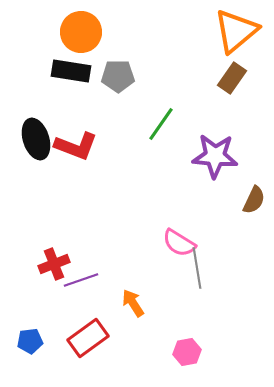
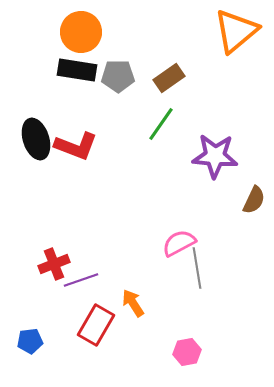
black rectangle: moved 6 px right, 1 px up
brown rectangle: moved 63 px left; rotated 20 degrees clockwise
pink semicircle: rotated 120 degrees clockwise
red rectangle: moved 8 px right, 13 px up; rotated 24 degrees counterclockwise
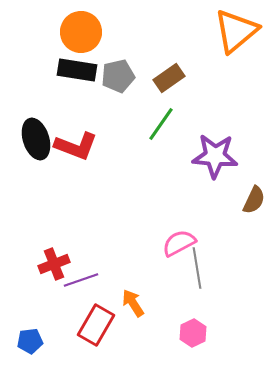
gray pentagon: rotated 12 degrees counterclockwise
pink hexagon: moved 6 px right, 19 px up; rotated 16 degrees counterclockwise
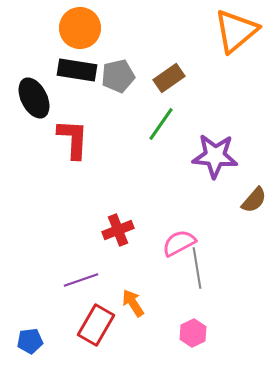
orange circle: moved 1 px left, 4 px up
black ellipse: moved 2 px left, 41 px up; rotated 9 degrees counterclockwise
red L-shape: moved 3 px left, 7 px up; rotated 108 degrees counterclockwise
brown semicircle: rotated 16 degrees clockwise
red cross: moved 64 px right, 34 px up
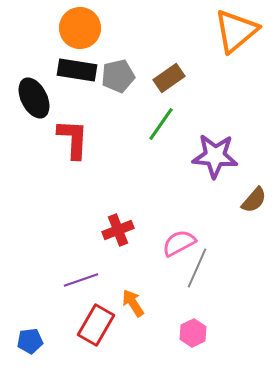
gray line: rotated 33 degrees clockwise
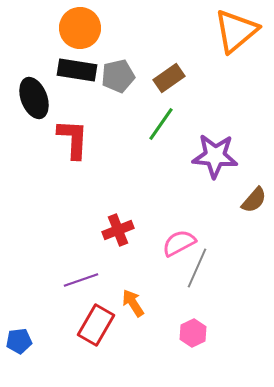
black ellipse: rotated 6 degrees clockwise
blue pentagon: moved 11 px left
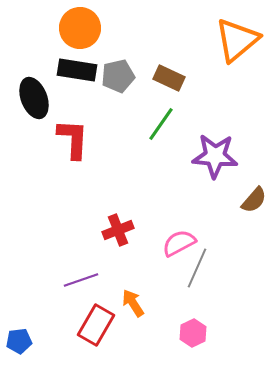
orange triangle: moved 1 px right, 9 px down
brown rectangle: rotated 60 degrees clockwise
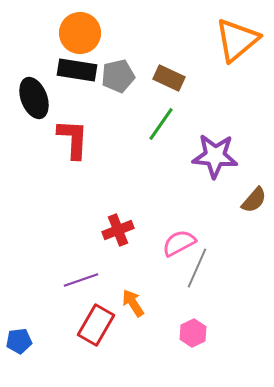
orange circle: moved 5 px down
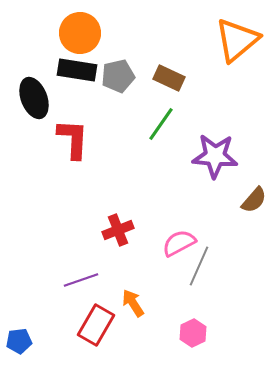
gray line: moved 2 px right, 2 px up
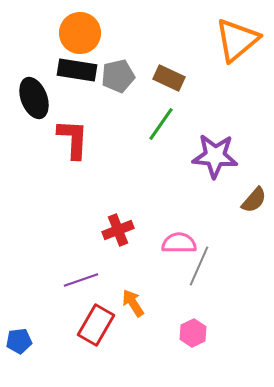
pink semicircle: rotated 28 degrees clockwise
